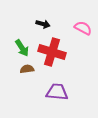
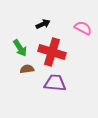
black arrow: rotated 40 degrees counterclockwise
green arrow: moved 2 px left
purple trapezoid: moved 2 px left, 9 px up
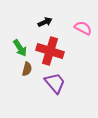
black arrow: moved 2 px right, 2 px up
red cross: moved 2 px left, 1 px up
brown semicircle: rotated 112 degrees clockwise
purple trapezoid: rotated 45 degrees clockwise
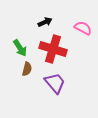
red cross: moved 3 px right, 2 px up
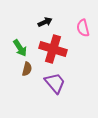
pink semicircle: rotated 132 degrees counterclockwise
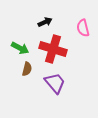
green arrow: rotated 30 degrees counterclockwise
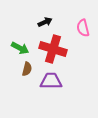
purple trapezoid: moved 4 px left, 2 px up; rotated 50 degrees counterclockwise
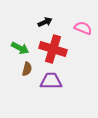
pink semicircle: rotated 126 degrees clockwise
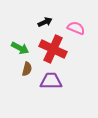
pink semicircle: moved 7 px left
red cross: rotated 8 degrees clockwise
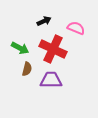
black arrow: moved 1 px left, 1 px up
purple trapezoid: moved 1 px up
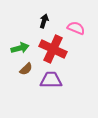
black arrow: rotated 48 degrees counterclockwise
green arrow: rotated 42 degrees counterclockwise
brown semicircle: moved 1 px left; rotated 32 degrees clockwise
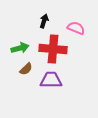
red cross: rotated 20 degrees counterclockwise
